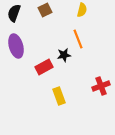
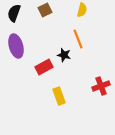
black star: rotated 24 degrees clockwise
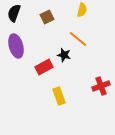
brown square: moved 2 px right, 7 px down
orange line: rotated 30 degrees counterclockwise
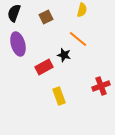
brown square: moved 1 px left
purple ellipse: moved 2 px right, 2 px up
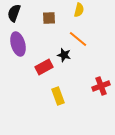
yellow semicircle: moved 3 px left
brown square: moved 3 px right, 1 px down; rotated 24 degrees clockwise
yellow rectangle: moved 1 px left
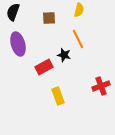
black semicircle: moved 1 px left, 1 px up
orange line: rotated 24 degrees clockwise
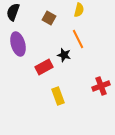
brown square: rotated 32 degrees clockwise
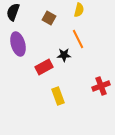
black star: rotated 16 degrees counterclockwise
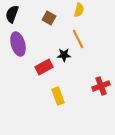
black semicircle: moved 1 px left, 2 px down
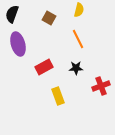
black star: moved 12 px right, 13 px down
